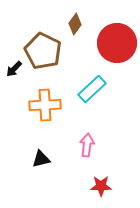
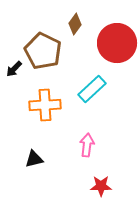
black triangle: moved 7 px left
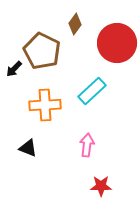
brown pentagon: moved 1 px left
cyan rectangle: moved 2 px down
black triangle: moved 6 px left, 11 px up; rotated 36 degrees clockwise
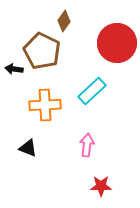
brown diamond: moved 11 px left, 3 px up
black arrow: rotated 54 degrees clockwise
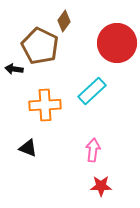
brown pentagon: moved 2 px left, 5 px up
pink arrow: moved 6 px right, 5 px down
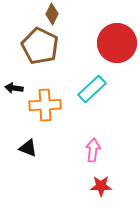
brown diamond: moved 12 px left, 7 px up; rotated 10 degrees counterclockwise
black arrow: moved 19 px down
cyan rectangle: moved 2 px up
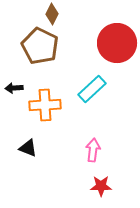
black arrow: rotated 12 degrees counterclockwise
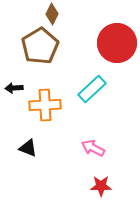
brown pentagon: rotated 15 degrees clockwise
pink arrow: moved 2 px up; rotated 70 degrees counterclockwise
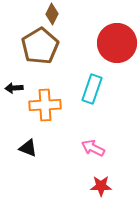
cyan rectangle: rotated 28 degrees counterclockwise
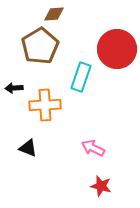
brown diamond: moved 2 px right; rotated 60 degrees clockwise
red circle: moved 6 px down
cyan rectangle: moved 11 px left, 12 px up
red star: rotated 15 degrees clockwise
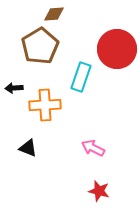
red star: moved 2 px left, 5 px down
